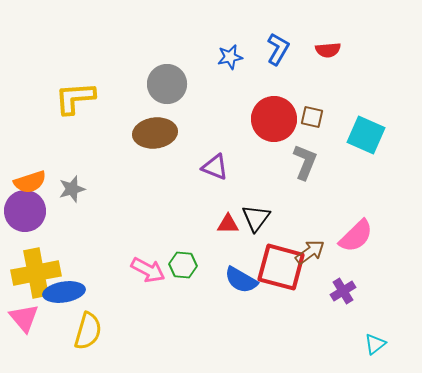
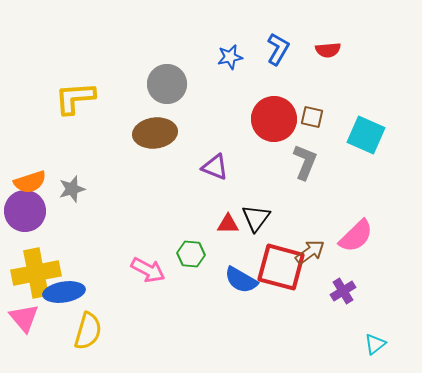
green hexagon: moved 8 px right, 11 px up
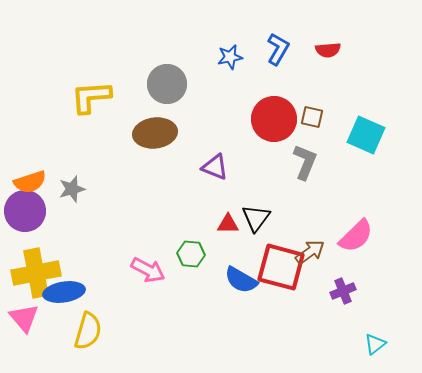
yellow L-shape: moved 16 px right, 1 px up
purple cross: rotated 10 degrees clockwise
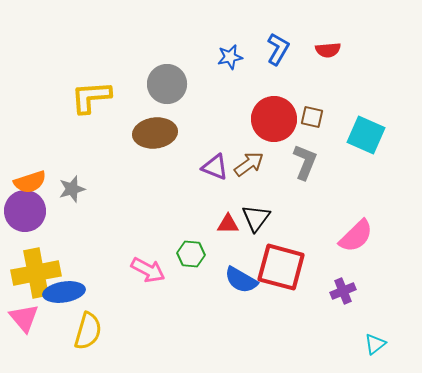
brown arrow: moved 61 px left, 88 px up
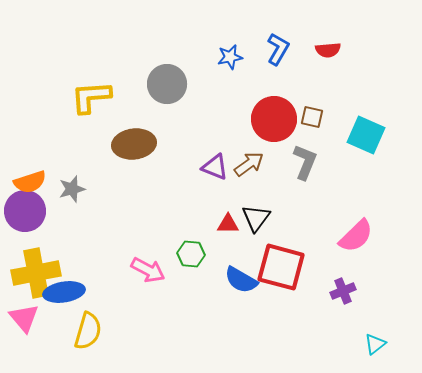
brown ellipse: moved 21 px left, 11 px down
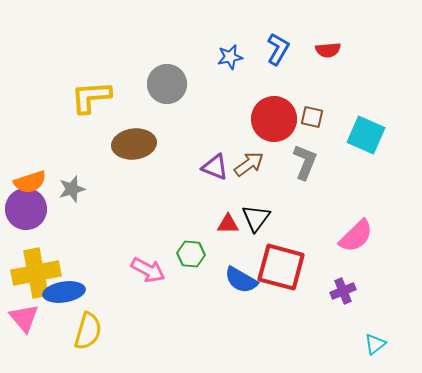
purple circle: moved 1 px right, 2 px up
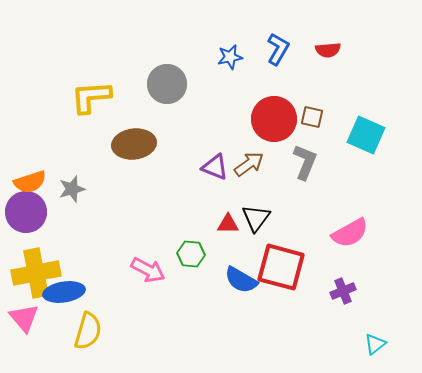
purple circle: moved 3 px down
pink semicircle: moved 6 px left, 3 px up; rotated 15 degrees clockwise
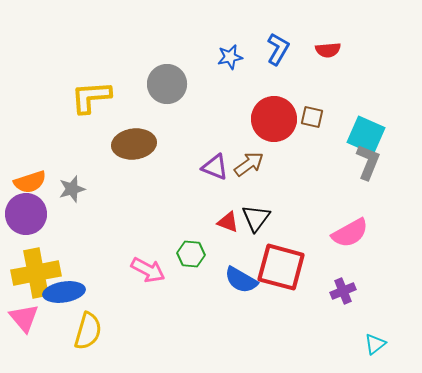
gray L-shape: moved 63 px right
purple circle: moved 2 px down
red triangle: moved 2 px up; rotated 20 degrees clockwise
